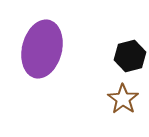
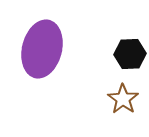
black hexagon: moved 2 px up; rotated 12 degrees clockwise
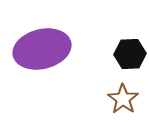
purple ellipse: rotated 62 degrees clockwise
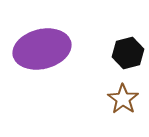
black hexagon: moved 2 px left, 1 px up; rotated 12 degrees counterclockwise
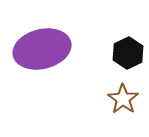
black hexagon: rotated 12 degrees counterclockwise
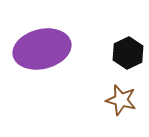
brown star: moved 2 px left, 1 px down; rotated 20 degrees counterclockwise
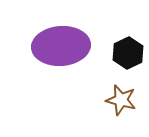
purple ellipse: moved 19 px right, 3 px up; rotated 10 degrees clockwise
